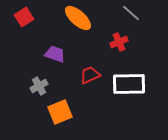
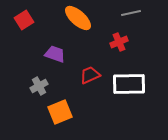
gray line: rotated 54 degrees counterclockwise
red square: moved 3 px down
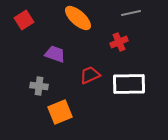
gray cross: rotated 36 degrees clockwise
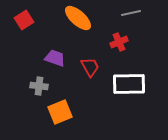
purple trapezoid: moved 4 px down
red trapezoid: moved 8 px up; rotated 85 degrees clockwise
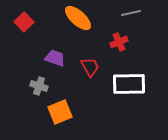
red square: moved 2 px down; rotated 12 degrees counterclockwise
gray cross: rotated 12 degrees clockwise
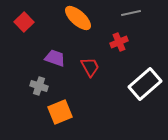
white rectangle: moved 16 px right; rotated 40 degrees counterclockwise
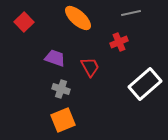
gray cross: moved 22 px right, 3 px down
orange square: moved 3 px right, 8 px down
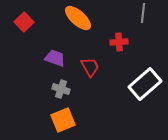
gray line: moved 12 px right; rotated 72 degrees counterclockwise
red cross: rotated 18 degrees clockwise
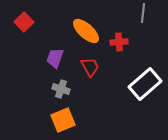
orange ellipse: moved 8 px right, 13 px down
purple trapezoid: rotated 90 degrees counterclockwise
